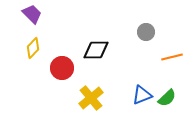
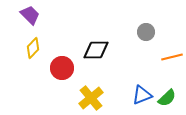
purple trapezoid: moved 2 px left, 1 px down
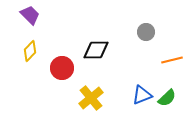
yellow diamond: moved 3 px left, 3 px down
orange line: moved 3 px down
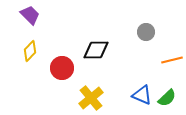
blue triangle: rotated 45 degrees clockwise
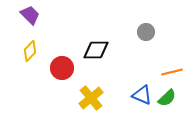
orange line: moved 12 px down
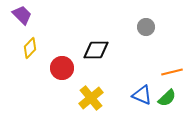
purple trapezoid: moved 8 px left
gray circle: moved 5 px up
yellow diamond: moved 3 px up
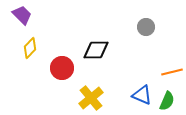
green semicircle: moved 3 px down; rotated 24 degrees counterclockwise
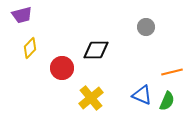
purple trapezoid: rotated 120 degrees clockwise
